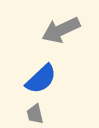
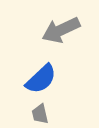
gray trapezoid: moved 5 px right
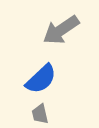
gray arrow: rotated 9 degrees counterclockwise
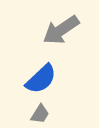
gray trapezoid: rotated 135 degrees counterclockwise
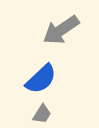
gray trapezoid: moved 2 px right
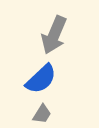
gray arrow: moved 7 px left, 5 px down; rotated 33 degrees counterclockwise
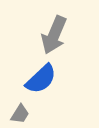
gray trapezoid: moved 22 px left
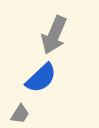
blue semicircle: moved 1 px up
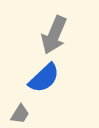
blue semicircle: moved 3 px right
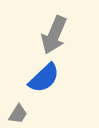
gray trapezoid: moved 2 px left
